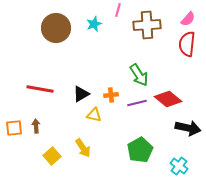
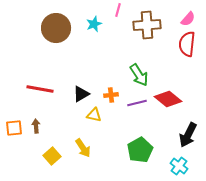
black arrow: moved 7 px down; rotated 105 degrees clockwise
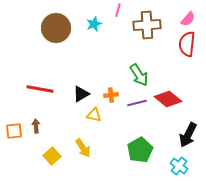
orange square: moved 3 px down
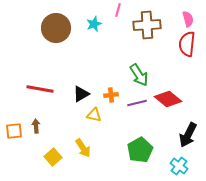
pink semicircle: rotated 56 degrees counterclockwise
yellow square: moved 1 px right, 1 px down
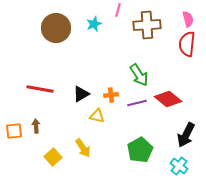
yellow triangle: moved 3 px right, 1 px down
black arrow: moved 2 px left
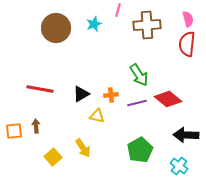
black arrow: rotated 65 degrees clockwise
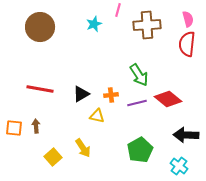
brown circle: moved 16 px left, 1 px up
orange square: moved 3 px up; rotated 12 degrees clockwise
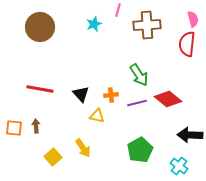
pink semicircle: moved 5 px right
black triangle: rotated 42 degrees counterclockwise
black arrow: moved 4 px right
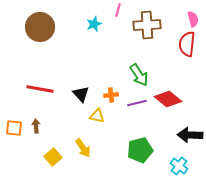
green pentagon: rotated 15 degrees clockwise
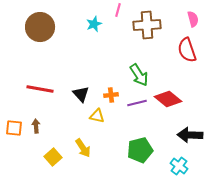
red semicircle: moved 6 px down; rotated 25 degrees counterclockwise
